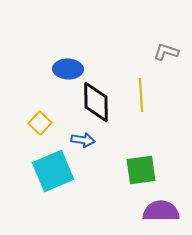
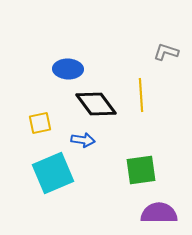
black diamond: moved 2 px down; rotated 36 degrees counterclockwise
yellow square: rotated 35 degrees clockwise
cyan square: moved 2 px down
purple semicircle: moved 2 px left, 2 px down
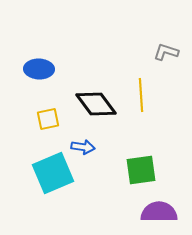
blue ellipse: moved 29 px left
yellow square: moved 8 px right, 4 px up
blue arrow: moved 7 px down
purple semicircle: moved 1 px up
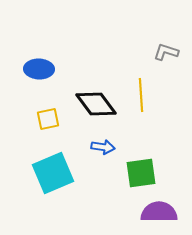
blue arrow: moved 20 px right
green square: moved 3 px down
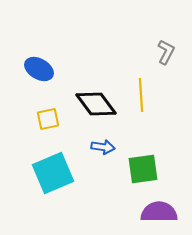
gray L-shape: rotated 100 degrees clockwise
blue ellipse: rotated 28 degrees clockwise
green square: moved 2 px right, 4 px up
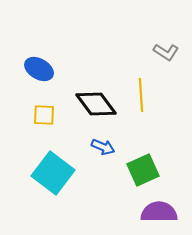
gray L-shape: rotated 95 degrees clockwise
yellow square: moved 4 px left, 4 px up; rotated 15 degrees clockwise
blue arrow: rotated 15 degrees clockwise
green square: moved 1 px down; rotated 16 degrees counterclockwise
cyan square: rotated 30 degrees counterclockwise
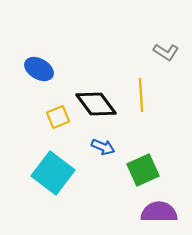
yellow square: moved 14 px right, 2 px down; rotated 25 degrees counterclockwise
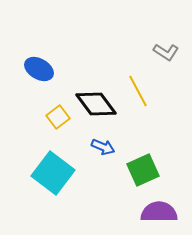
yellow line: moved 3 px left, 4 px up; rotated 24 degrees counterclockwise
yellow square: rotated 15 degrees counterclockwise
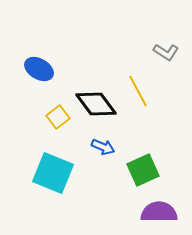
cyan square: rotated 15 degrees counterclockwise
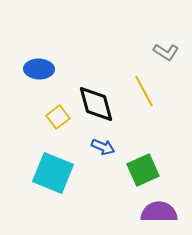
blue ellipse: rotated 28 degrees counterclockwise
yellow line: moved 6 px right
black diamond: rotated 21 degrees clockwise
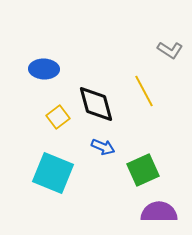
gray L-shape: moved 4 px right, 2 px up
blue ellipse: moved 5 px right
